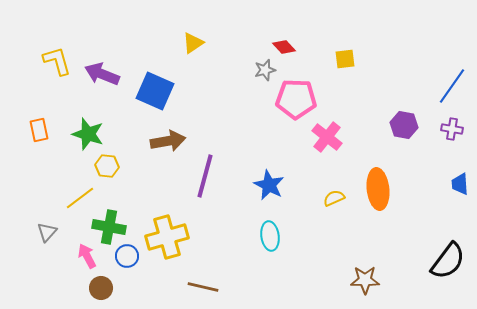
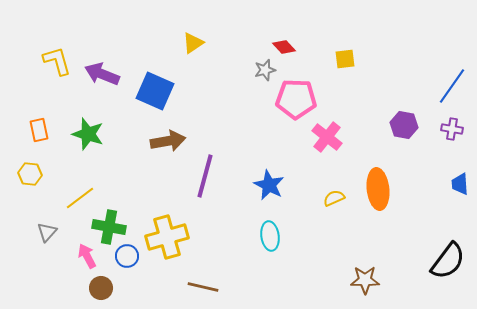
yellow hexagon: moved 77 px left, 8 px down
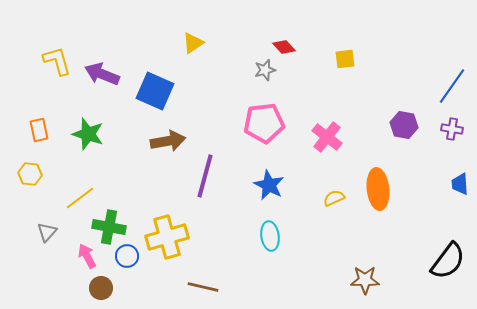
pink pentagon: moved 32 px left, 24 px down; rotated 9 degrees counterclockwise
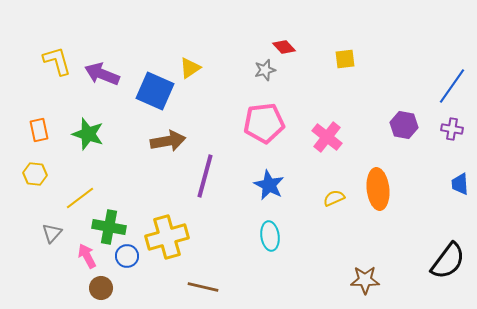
yellow triangle: moved 3 px left, 25 px down
yellow hexagon: moved 5 px right
gray triangle: moved 5 px right, 1 px down
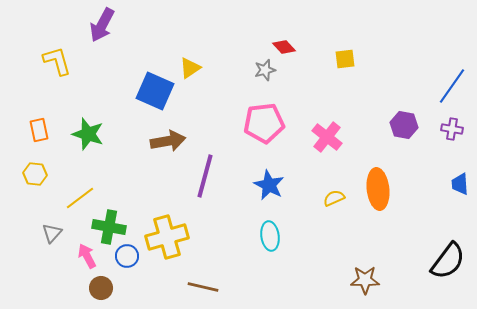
purple arrow: moved 49 px up; rotated 84 degrees counterclockwise
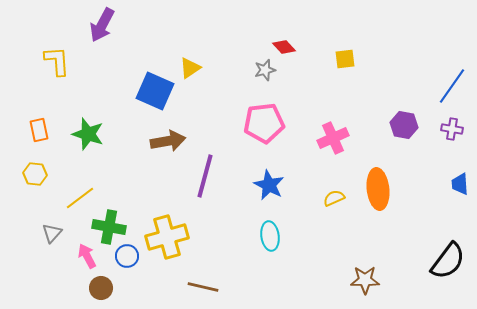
yellow L-shape: rotated 12 degrees clockwise
pink cross: moved 6 px right, 1 px down; rotated 28 degrees clockwise
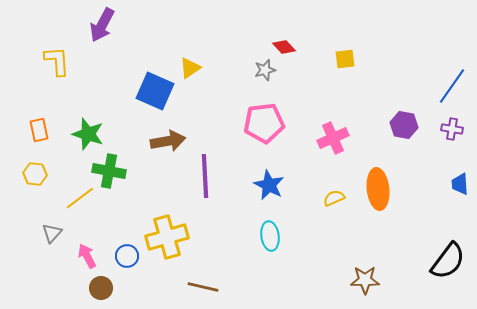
purple line: rotated 18 degrees counterclockwise
green cross: moved 56 px up
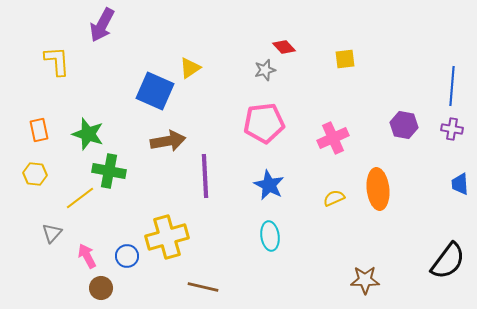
blue line: rotated 30 degrees counterclockwise
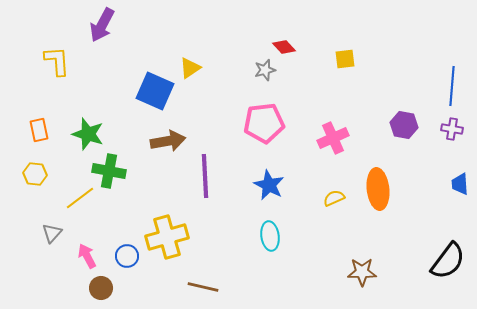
brown star: moved 3 px left, 8 px up
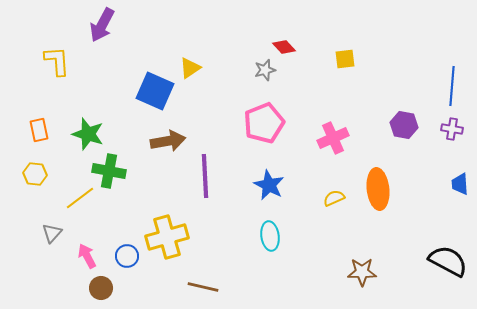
pink pentagon: rotated 15 degrees counterclockwise
black semicircle: rotated 99 degrees counterclockwise
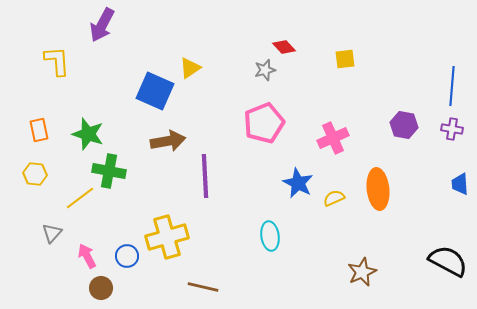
blue star: moved 29 px right, 2 px up
brown star: rotated 24 degrees counterclockwise
